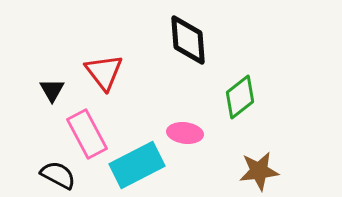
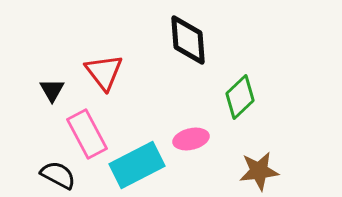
green diamond: rotated 6 degrees counterclockwise
pink ellipse: moved 6 px right, 6 px down; rotated 20 degrees counterclockwise
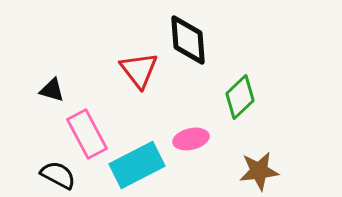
red triangle: moved 35 px right, 2 px up
black triangle: rotated 44 degrees counterclockwise
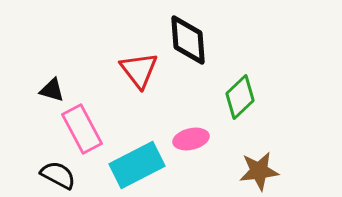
pink rectangle: moved 5 px left, 5 px up
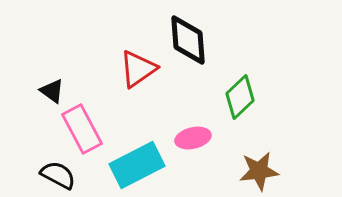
red triangle: moved 1 px left, 1 px up; rotated 33 degrees clockwise
black triangle: moved 1 px down; rotated 20 degrees clockwise
pink ellipse: moved 2 px right, 1 px up
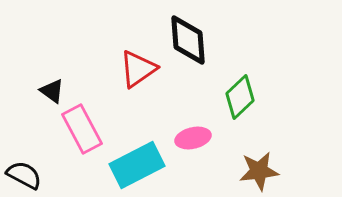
black semicircle: moved 34 px left
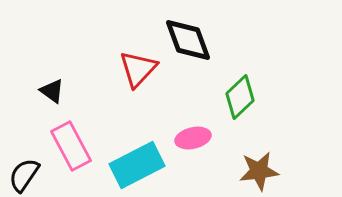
black diamond: rotated 16 degrees counterclockwise
red triangle: rotated 12 degrees counterclockwise
pink rectangle: moved 11 px left, 17 px down
black semicircle: rotated 84 degrees counterclockwise
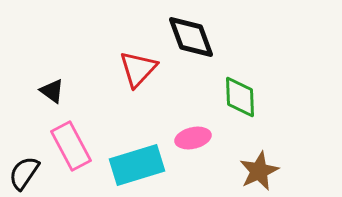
black diamond: moved 3 px right, 3 px up
green diamond: rotated 48 degrees counterclockwise
cyan rectangle: rotated 10 degrees clockwise
brown star: rotated 18 degrees counterclockwise
black semicircle: moved 2 px up
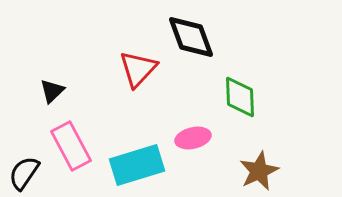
black triangle: rotated 40 degrees clockwise
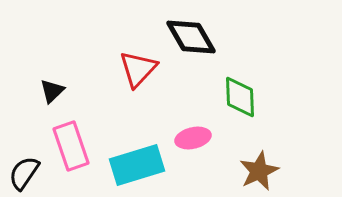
black diamond: rotated 10 degrees counterclockwise
pink rectangle: rotated 9 degrees clockwise
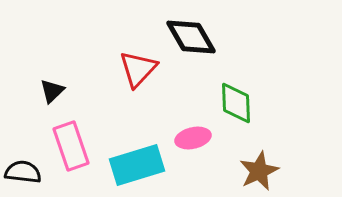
green diamond: moved 4 px left, 6 px down
black semicircle: moved 1 px left, 1 px up; rotated 63 degrees clockwise
